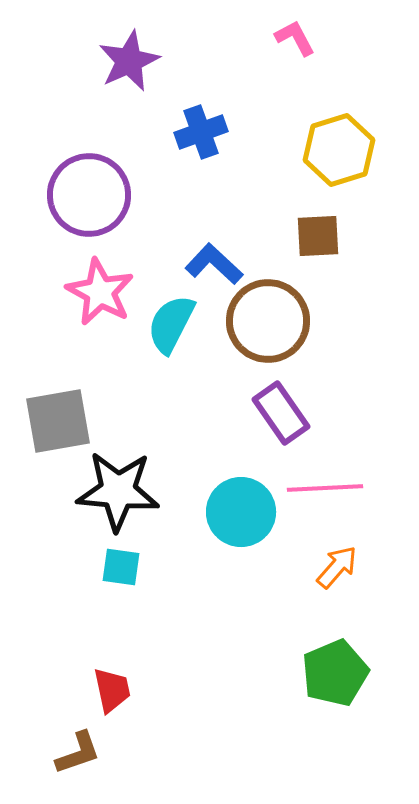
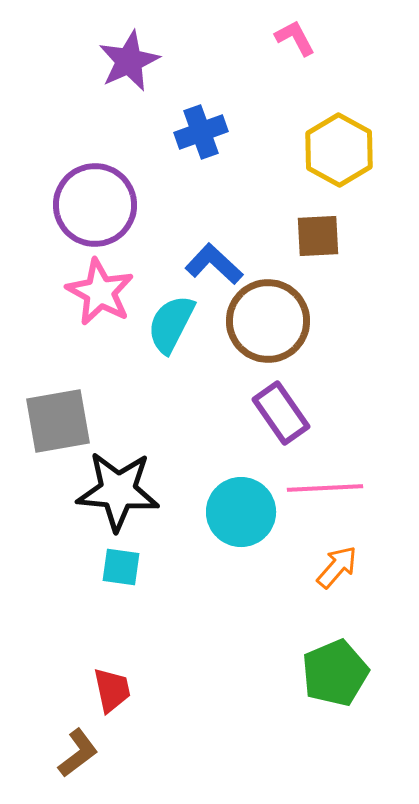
yellow hexagon: rotated 14 degrees counterclockwise
purple circle: moved 6 px right, 10 px down
brown L-shape: rotated 18 degrees counterclockwise
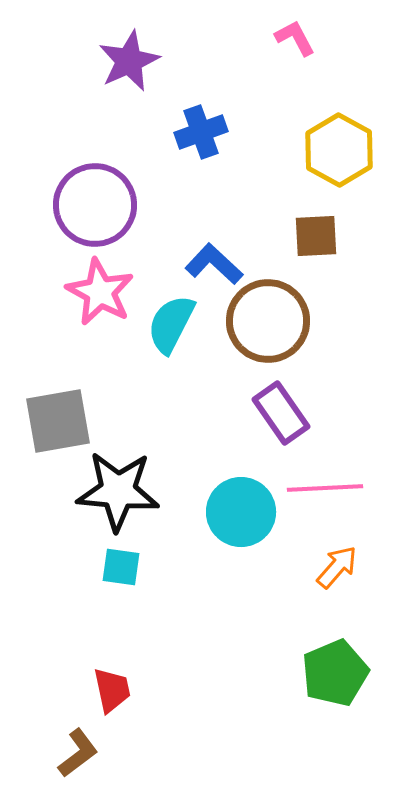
brown square: moved 2 px left
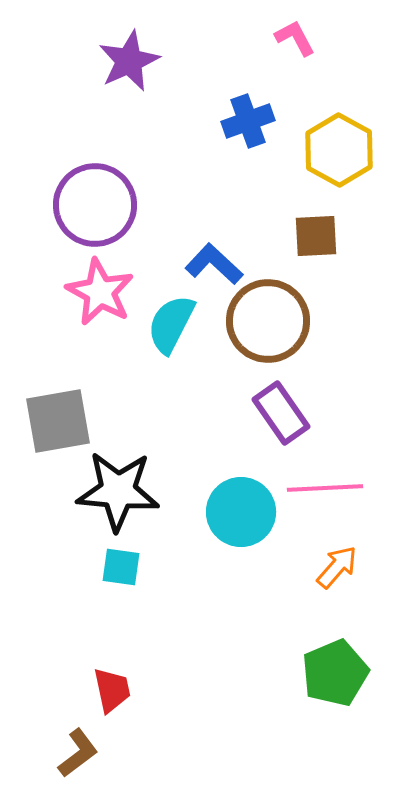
blue cross: moved 47 px right, 11 px up
